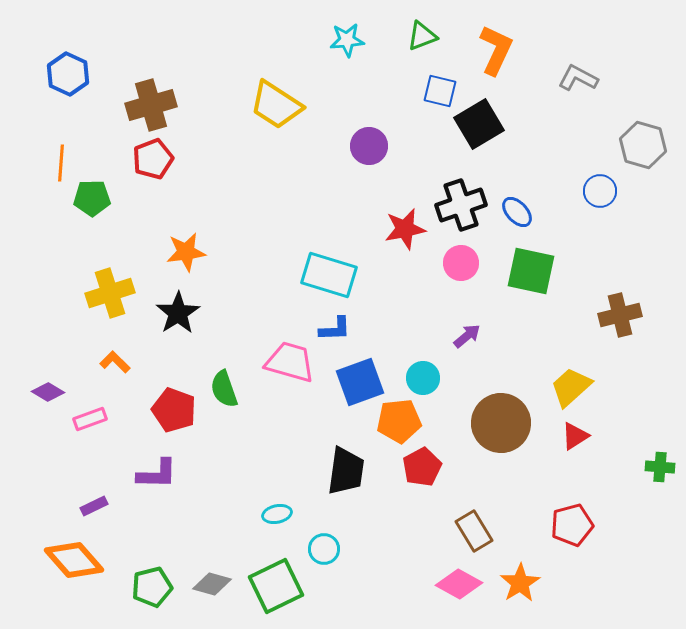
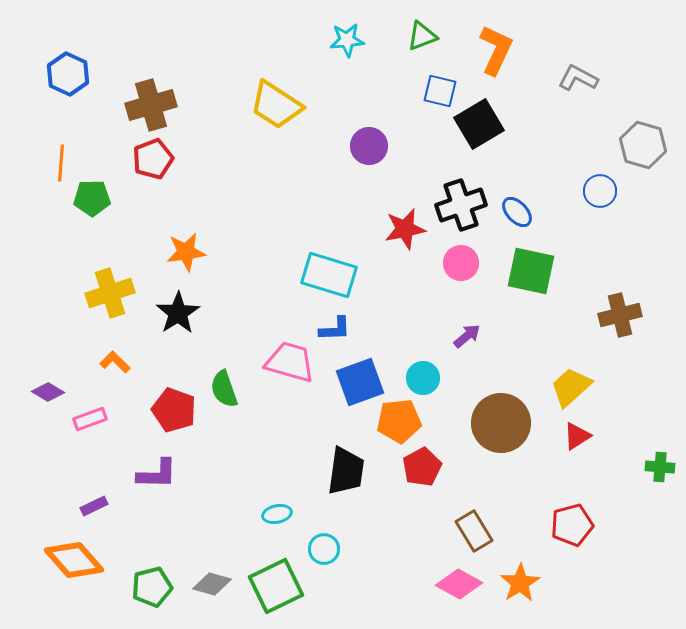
red triangle at (575, 436): moved 2 px right
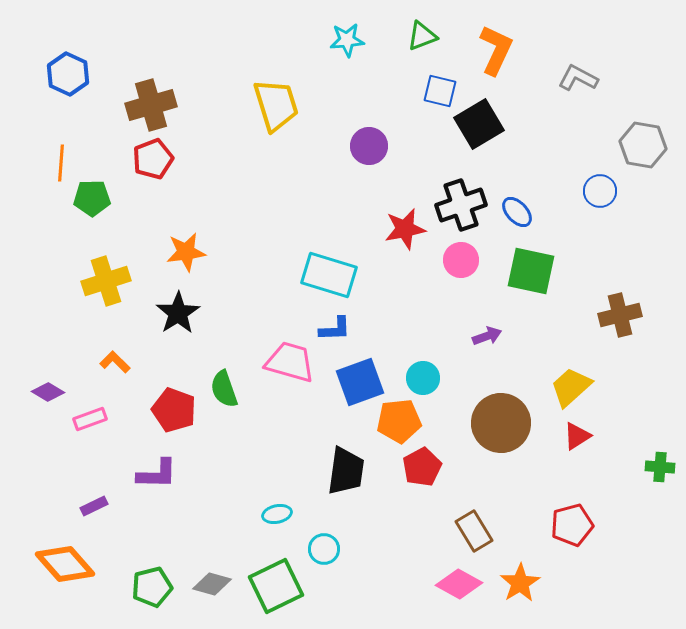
yellow trapezoid at (276, 105): rotated 140 degrees counterclockwise
gray hexagon at (643, 145): rotated 6 degrees counterclockwise
pink circle at (461, 263): moved 3 px up
yellow cross at (110, 293): moved 4 px left, 12 px up
purple arrow at (467, 336): moved 20 px right; rotated 20 degrees clockwise
orange diamond at (74, 560): moved 9 px left, 4 px down
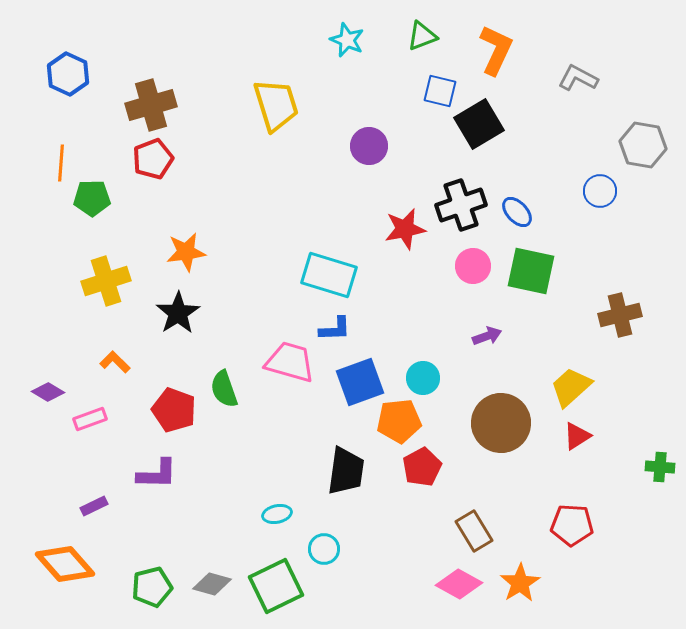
cyan star at (347, 40): rotated 28 degrees clockwise
pink circle at (461, 260): moved 12 px right, 6 px down
red pentagon at (572, 525): rotated 18 degrees clockwise
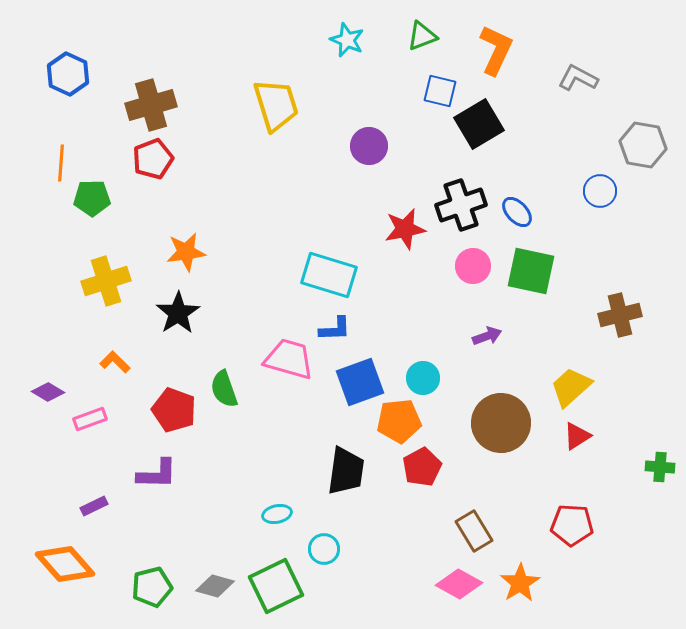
pink trapezoid at (290, 362): moved 1 px left, 3 px up
gray diamond at (212, 584): moved 3 px right, 2 px down
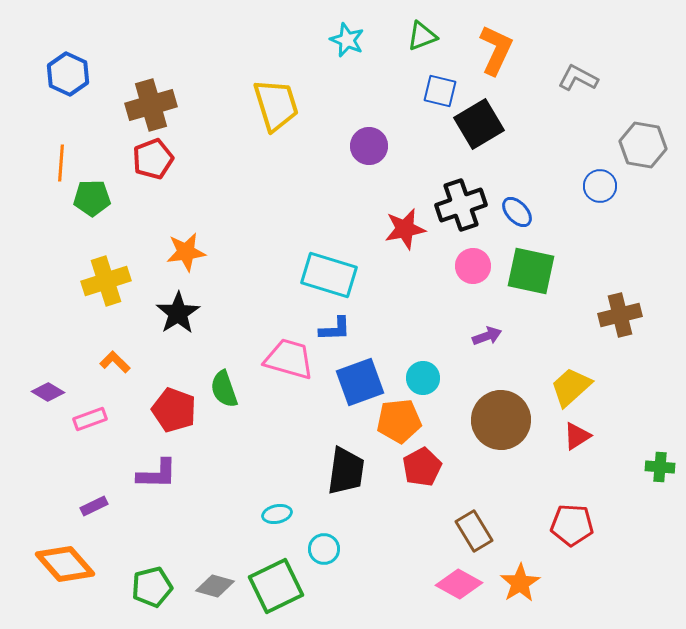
blue circle at (600, 191): moved 5 px up
brown circle at (501, 423): moved 3 px up
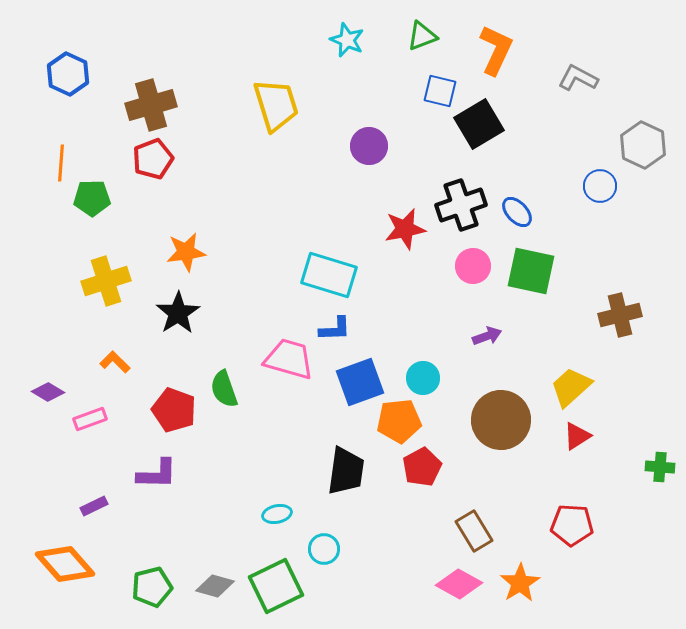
gray hexagon at (643, 145): rotated 15 degrees clockwise
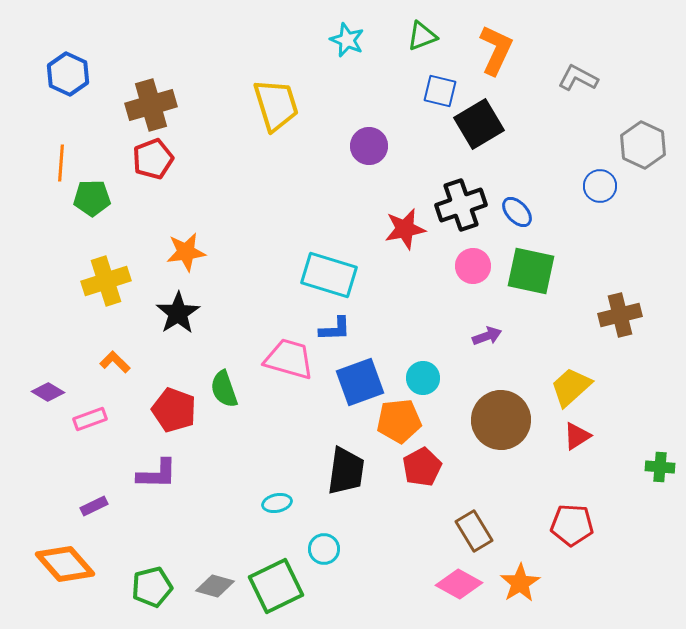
cyan ellipse at (277, 514): moved 11 px up
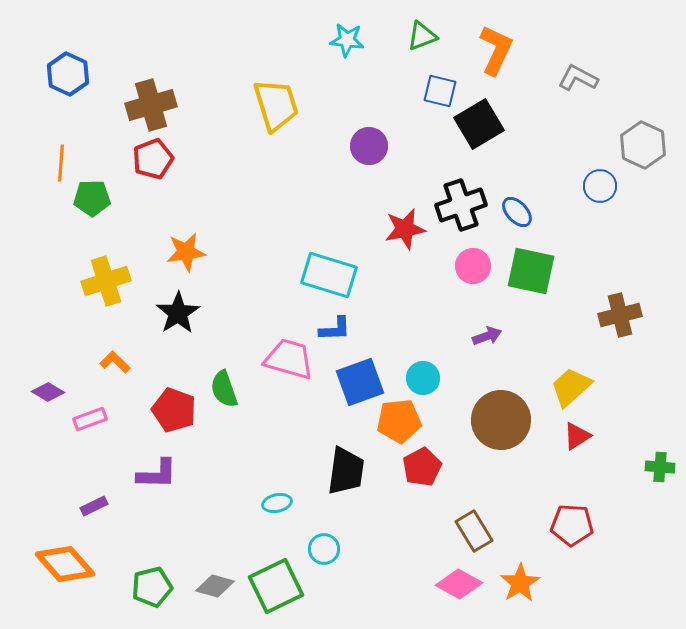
cyan star at (347, 40): rotated 16 degrees counterclockwise
